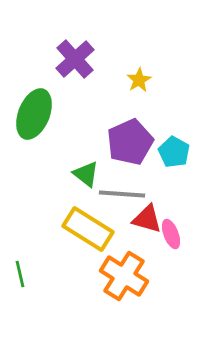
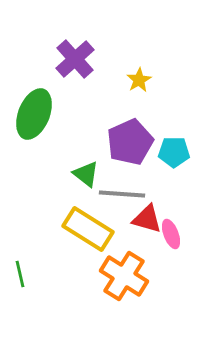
cyan pentagon: rotated 28 degrees counterclockwise
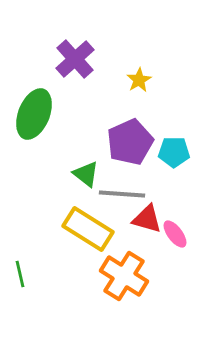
pink ellipse: moved 4 px right; rotated 16 degrees counterclockwise
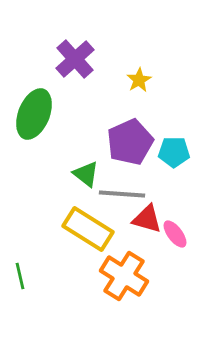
green line: moved 2 px down
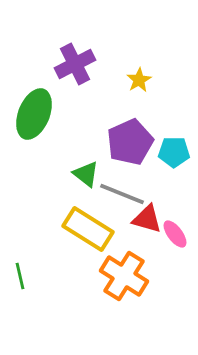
purple cross: moved 5 px down; rotated 15 degrees clockwise
gray line: rotated 18 degrees clockwise
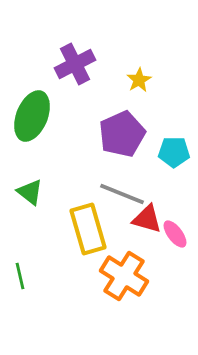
green ellipse: moved 2 px left, 2 px down
purple pentagon: moved 8 px left, 8 px up
green triangle: moved 56 px left, 18 px down
yellow rectangle: rotated 42 degrees clockwise
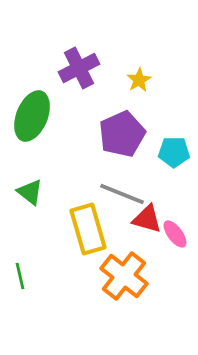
purple cross: moved 4 px right, 4 px down
orange cross: rotated 6 degrees clockwise
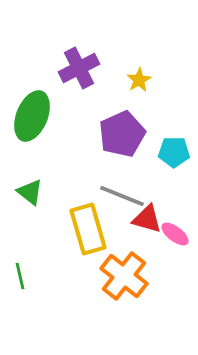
gray line: moved 2 px down
pink ellipse: rotated 16 degrees counterclockwise
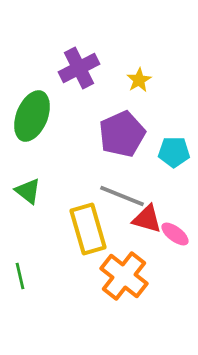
green triangle: moved 2 px left, 1 px up
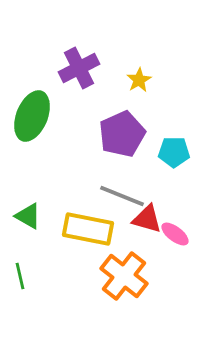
green triangle: moved 25 px down; rotated 8 degrees counterclockwise
yellow rectangle: rotated 63 degrees counterclockwise
